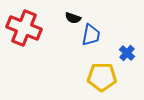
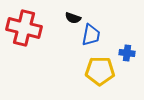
red cross: rotated 8 degrees counterclockwise
blue cross: rotated 35 degrees counterclockwise
yellow pentagon: moved 2 px left, 6 px up
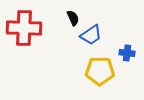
black semicircle: rotated 133 degrees counterclockwise
red cross: rotated 12 degrees counterclockwise
blue trapezoid: rotated 45 degrees clockwise
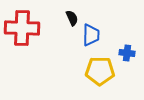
black semicircle: moved 1 px left
red cross: moved 2 px left
blue trapezoid: rotated 55 degrees counterclockwise
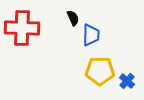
black semicircle: moved 1 px right
blue cross: moved 28 px down; rotated 35 degrees clockwise
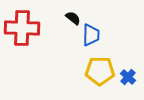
black semicircle: rotated 28 degrees counterclockwise
blue cross: moved 1 px right, 4 px up
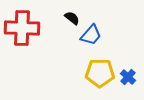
black semicircle: moved 1 px left
blue trapezoid: rotated 40 degrees clockwise
yellow pentagon: moved 2 px down
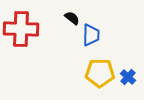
red cross: moved 1 px left, 1 px down
blue trapezoid: rotated 40 degrees counterclockwise
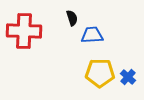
black semicircle: rotated 35 degrees clockwise
red cross: moved 3 px right, 2 px down
blue trapezoid: moved 1 px right; rotated 95 degrees counterclockwise
